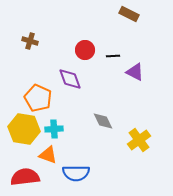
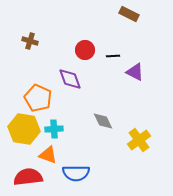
red semicircle: moved 3 px right
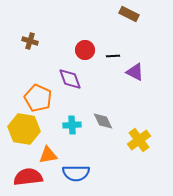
cyan cross: moved 18 px right, 4 px up
orange triangle: rotated 30 degrees counterclockwise
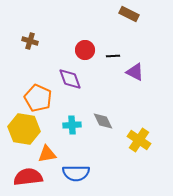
yellow cross: rotated 20 degrees counterclockwise
orange triangle: moved 1 px left, 1 px up
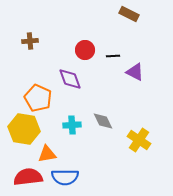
brown cross: rotated 21 degrees counterclockwise
blue semicircle: moved 11 px left, 4 px down
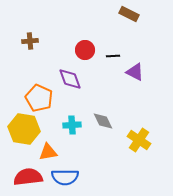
orange pentagon: moved 1 px right
orange triangle: moved 1 px right, 2 px up
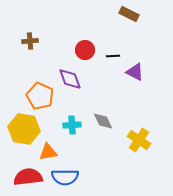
orange pentagon: moved 1 px right, 2 px up
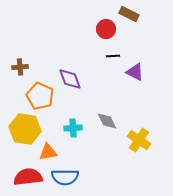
brown cross: moved 10 px left, 26 px down
red circle: moved 21 px right, 21 px up
gray diamond: moved 4 px right
cyan cross: moved 1 px right, 3 px down
yellow hexagon: moved 1 px right
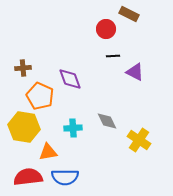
brown cross: moved 3 px right, 1 px down
yellow hexagon: moved 1 px left, 2 px up
